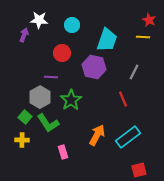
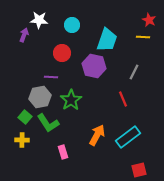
purple hexagon: moved 1 px up
gray hexagon: rotated 20 degrees clockwise
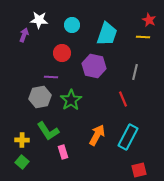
cyan trapezoid: moved 6 px up
gray line: moved 1 px right; rotated 14 degrees counterclockwise
green square: moved 3 px left, 45 px down
green L-shape: moved 8 px down
cyan rectangle: rotated 25 degrees counterclockwise
